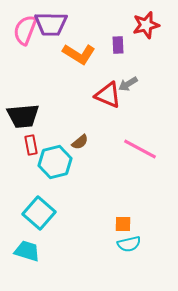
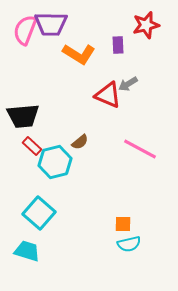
red rectangle: moved 1 px right, 1 px down; rotated 36 degrees counterclockwise
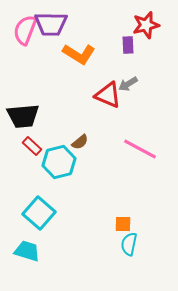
purple rectangle: moved 10 px right
cyan hexagon: moved 4 px right
cyan semicircle: rotated 115 degrees clockwise
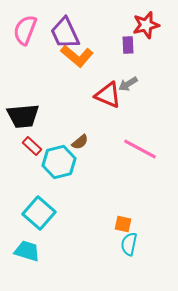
purple trapezoid: moved 14 px right, 9 px down; rotated 64 degrees clockwise
orange L-shape: moved 2 px left, 2 px down; rotated 8 degrees clockwise
orange square: rotated 12 degrees clockwise
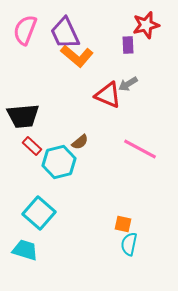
cyan trapezoid: moved 2 px left, 1 px up
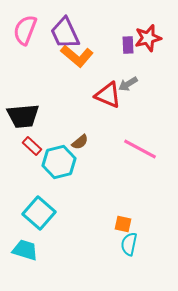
red star: moved 2 px right, 13 px down
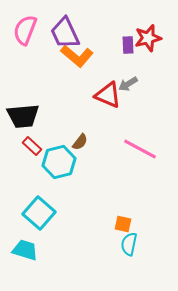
brown semicircle: rotated 12 degrees counterclockwise
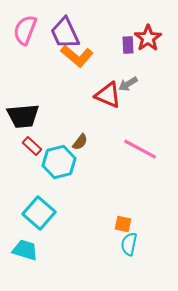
red star: rotated 20 degrees counterclockwise
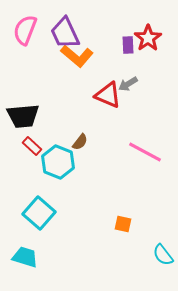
pink line: moved 5 px right, 3 px down
cyan hexagon: moved 1 px left; rotated 24 degrees counterclockwise
cyan semicircle: moved 34 px right, 11 px down; rotated 50 degrees counterclockwise
cyan trapezoid: moved 7 px down
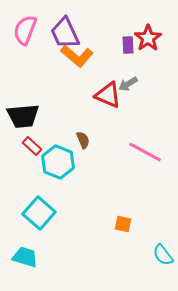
brown semicircle: moved 3 px right, 2 px up; rotated 60 degrees counterclockwise
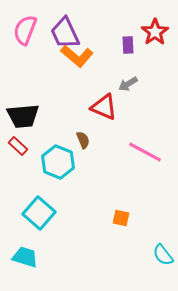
red star: moved 7 px right, 6 px up
red triangle: moved 4 px left, 12 px down
red rectangle: moved 14 px left
orange square: moved 2 px left, 6 px up
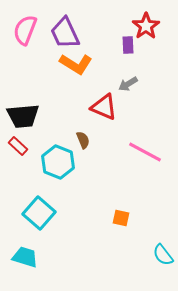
red star: moved 9 px left, 6 px up
orange L-shape: moved 1 px left, 8 px down; rotated 8 degrees counterclockwise
